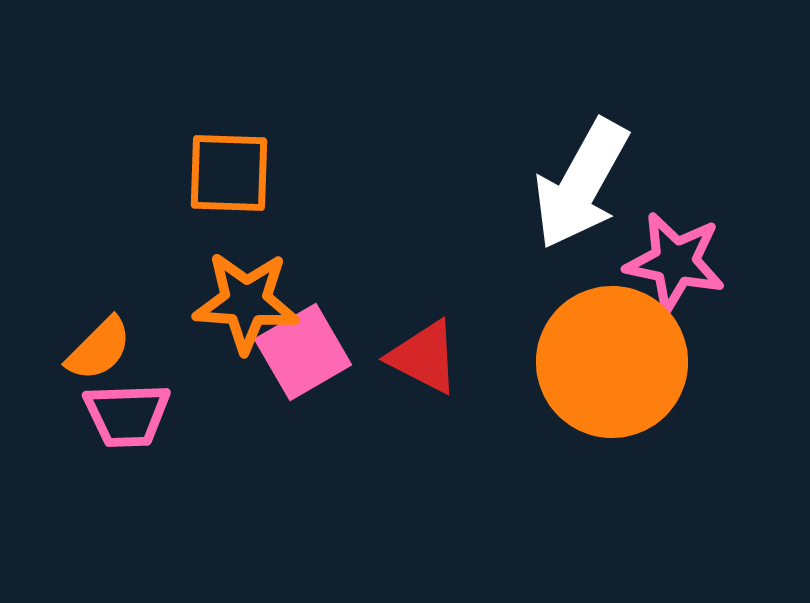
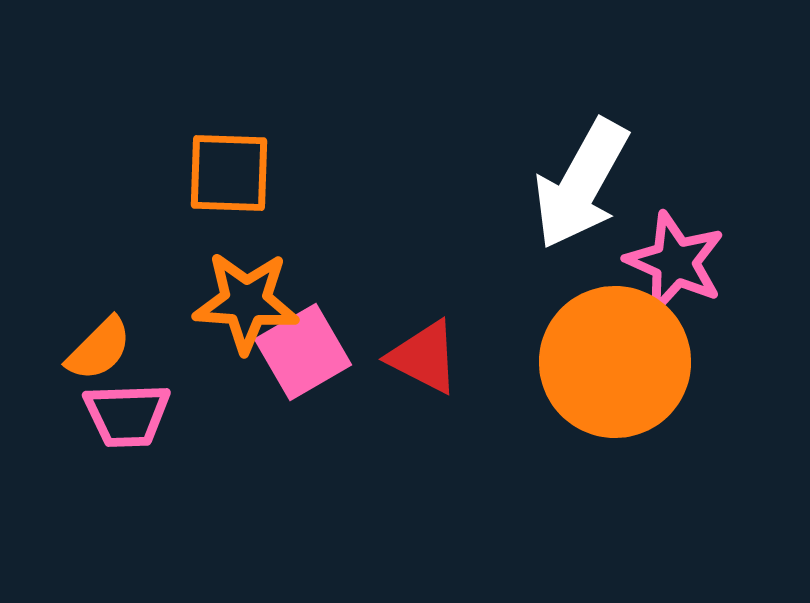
pink star: rotated 12 degrees clockwise
orange circle: moved 3 px right
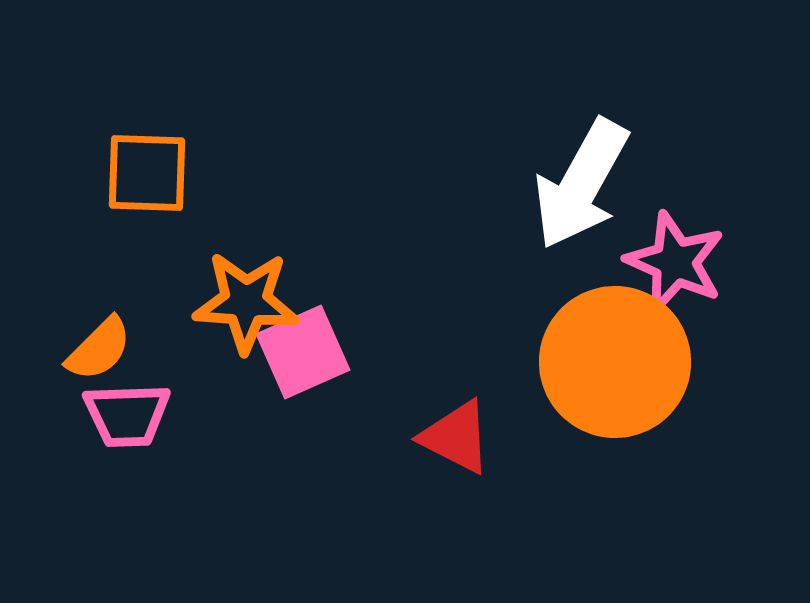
orange square: moved 82 px left
pink square: rotated 6 degrees clockwise
red triangle: moved 32 px right, 80 px down
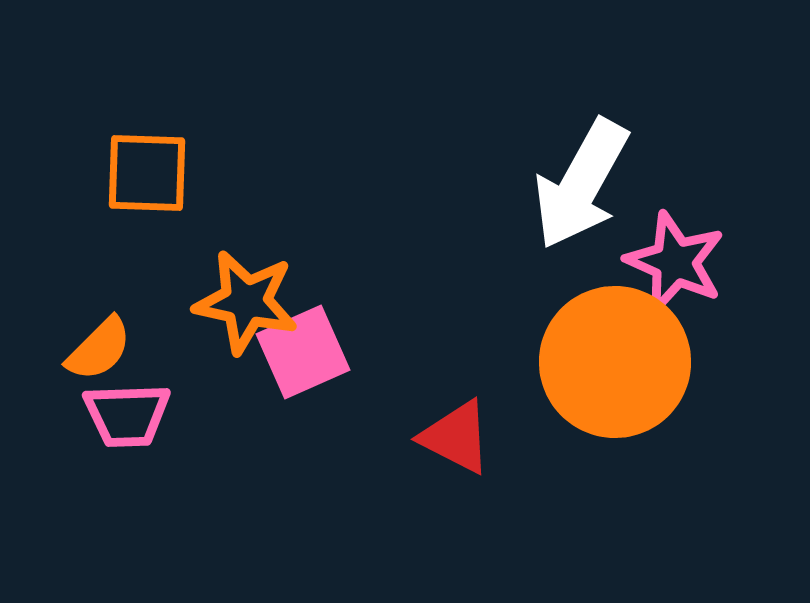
orange star: rotated 8 degrees clockwise
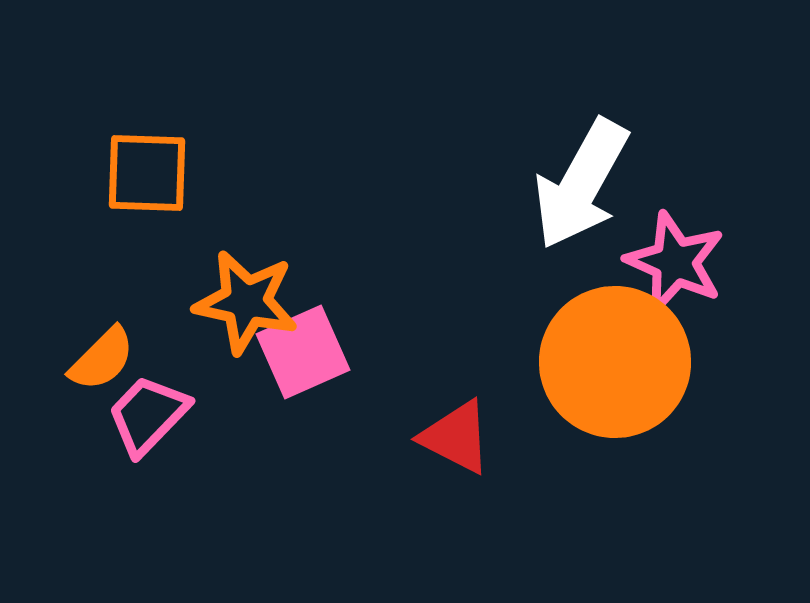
orange semicircle: moved 3 px right, 10 px down
pink trapezoid: moved 21 px right; rotated 136 degrees clockwise
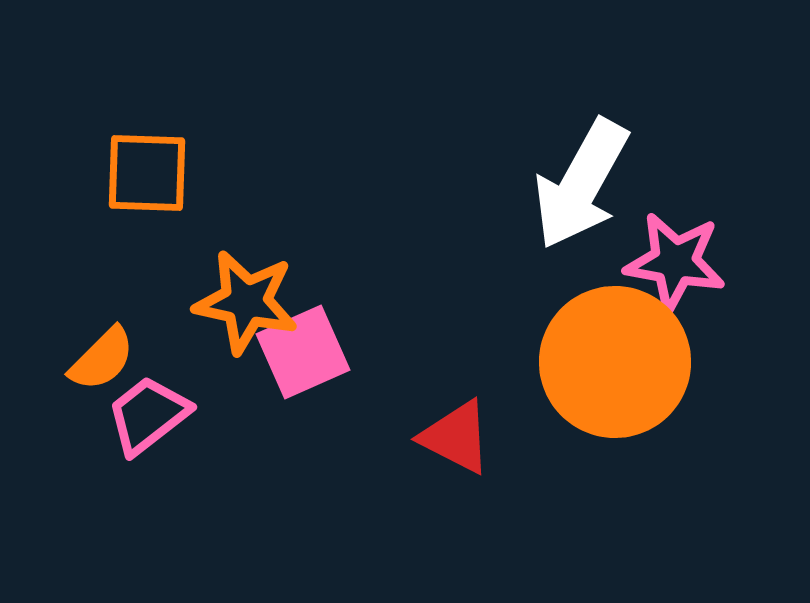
pink star: rotated 14 degrees counterclockwise
pink trapezoid: rotated 8 degrees clockwise
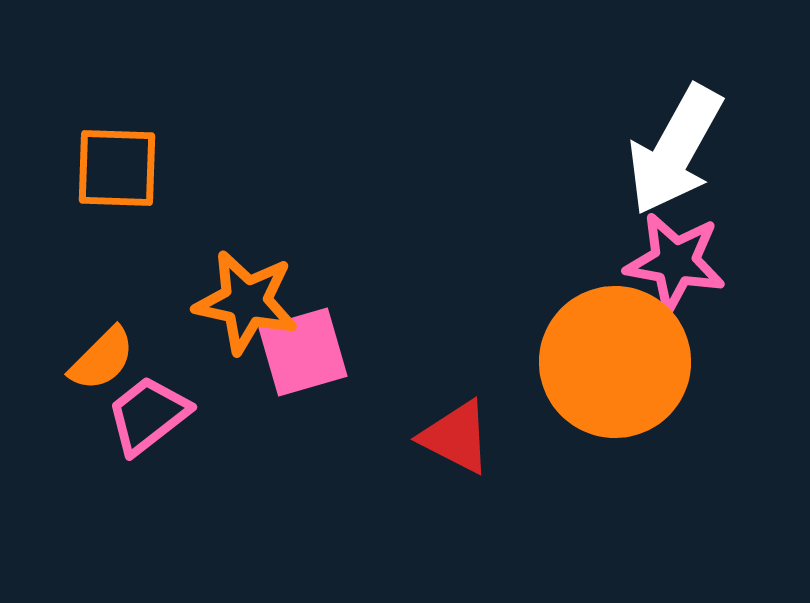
orange square: moved 30 px left, 5 px up
white arrow: moved 94 px right, 34 px up
pink square: rotated 8 degrees clockwise
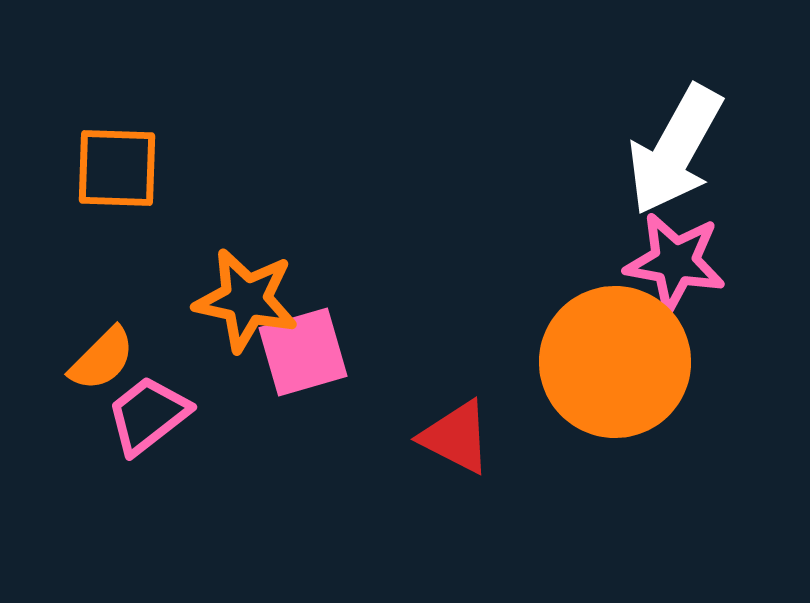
orange star: moved 2 px up
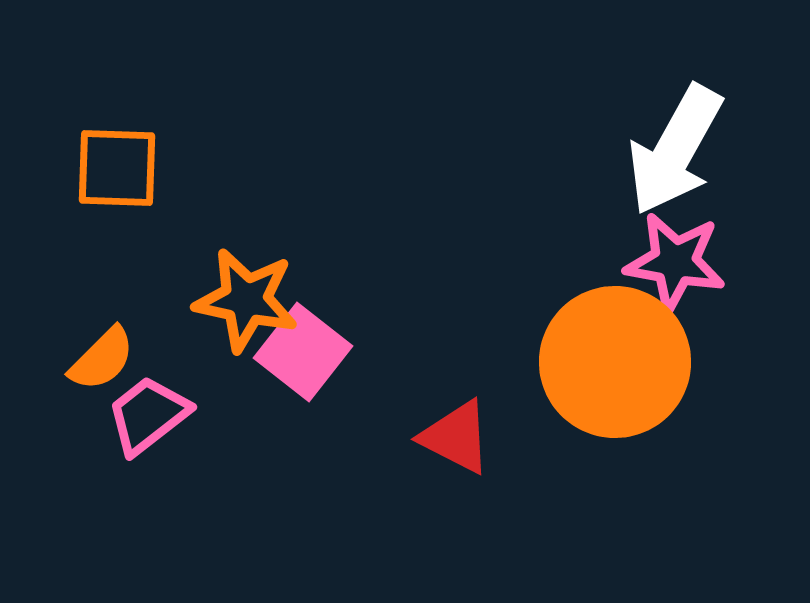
pink square: rotated 36 degrees counterclockwise
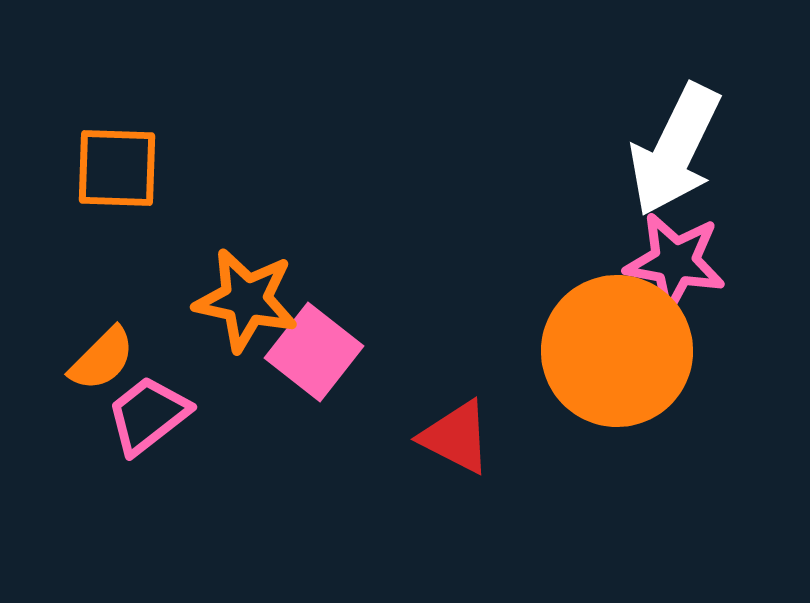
white arrow: rotated 3 degrees counterclockwise
pink square: moved 11 px right
orange circle: moved 2 px right, 11 px up
